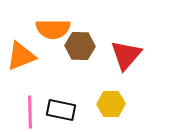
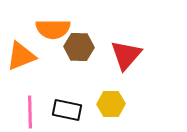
brown hexagon: moved 1 px left, 1 px down
black rectangle: moved 6 px right
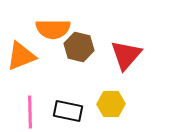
brown hexagon: rotated 12 degrees clockwise
black rectangle: moved 1 px right, 1 px down
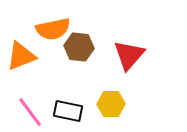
orange semicircle: rotated 12 degrees counterclockwise
brown hexagon: rotated 8 degrees counterclockwise
red triangle: moved 3 px right
pink line: rotated 36 degrees counterclockwise
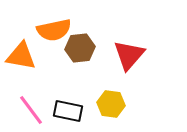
orange semicircle: moved 1 px right, 1 px down
brown hexagon: moved 1 px right, 1 px down; rotated 12 degrees counterclockwise
orange triangle: rotated 32 degrees clockwise
yellow hexagon: rotated 8 degrees clockwise
pink line: moved 1 px right, 2 px up
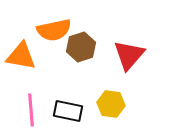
brown hexagon: moved 1 px right, 1 px up; rotated 12 degrees counterclockwise
pink line: rotated 32 degrees clockwise
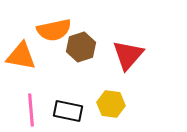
red triangle: moved 1 px left
